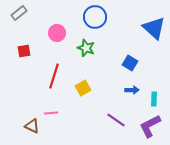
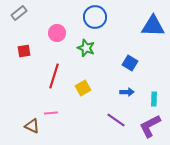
blue triangle: moved 1 px left, 2 px up; rotated 40 degrees counterclockwise
blue arrow: moved 5 px left, 2 px down
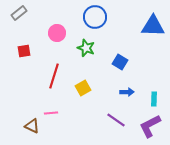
blue square: moved 10 px left, 1 px up
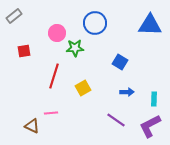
gray rectangle: moved 5 px left, 3 px down
blue circle: moved 6 px down
blue triangle: moved 3 px left, 1 px up
green star: moved 11 px left; rotated 24 degrees counterclockwise
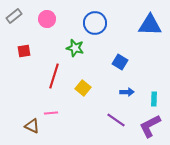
pink circle: moved 10 px left, 14 px up
green star: rotated 18 degrees clockwise
yellow square: rotated 21 degrees counterclockwise
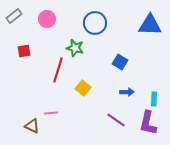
red line: moved 4 px right, 6 px up
purple L-shape: moved 2 px left, 3 px up; rotated 50 degrees counterclockwise
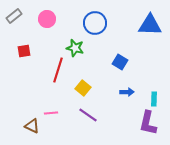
purple line: moved 28 px left, 5 px up
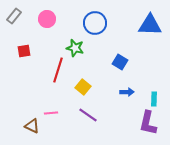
gray rectangle: rotated 14 degrees counterclockwise
yellow square: moved 1 px up
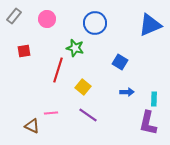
blue triangle: rotated 25 degrees counterclockwise
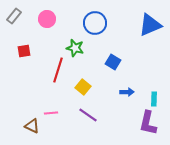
blue square: moved 7 px left
